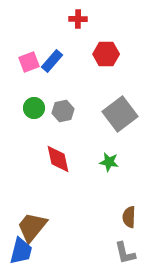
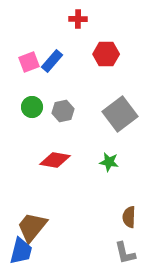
green circle: moved 2 px left, 1 px up
red diamond: moved 3 px left, 1 px down; rotated 68 degrees counterclockwise
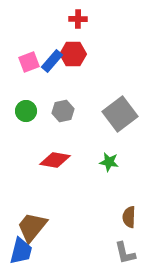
red hexagon: moved 33 px left
green circle: moved 6 px left, 4 px down
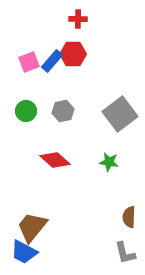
red diamond: rotated 32 degrees clockwise
blue trapezoid: moved 3 px right, 1 px down; rotated 104 degrees clockwise
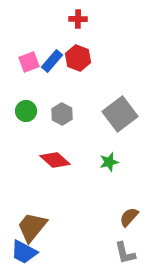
red hexagon: moved 5 px right, 4 px down; rotated 20 degrees clockwise
gray hexagon: moved 1 px left, 3 px down; rotated 20 degrees counterclockwise
green star: rotated 24 degrees counterclockwise
brown semicircle: rotated 40 degrees clockwise
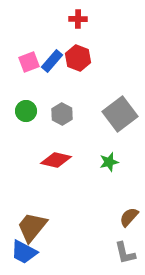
red diamond: moved 1 px right; rotated 28 degrees counterclockwise
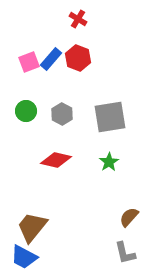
red cross: rotated 30 degrees clockwise
blue rectangle: moved 1 px left, 2 px up
gray square: moved 10 px left, 3 px down; rotated 28 degrees clockwise
green star: rotated 18 degrees counterclockwise
blue trapezoid: moved 5 px down
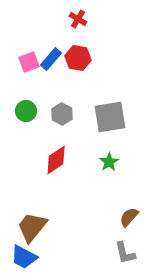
red hexagon: rotated 10 degrees counterclockwise
red diamond: rotated 48 degrees counterclockwise
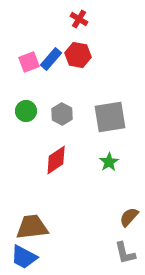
red cross: moved 1 px right
red hexagon: moved 3 px up
brown trapezoid: rotated 44 degrees clockwise
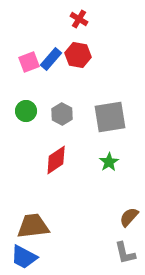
brown trapezoid: moved 1 px right, 1 px up
